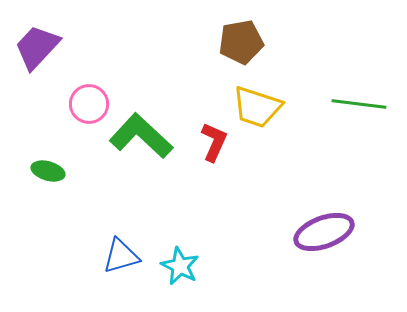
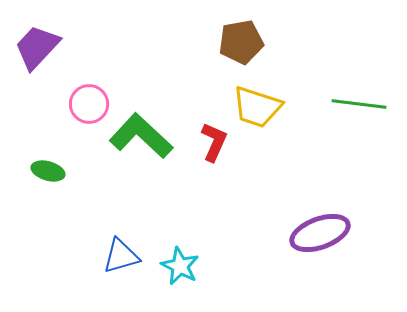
purple ellipse: moved 4 px left, 1 px down
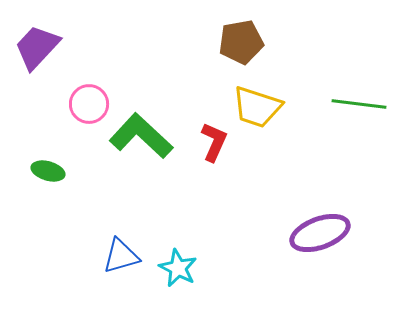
cyan star: moved 2 px left, 2 px down
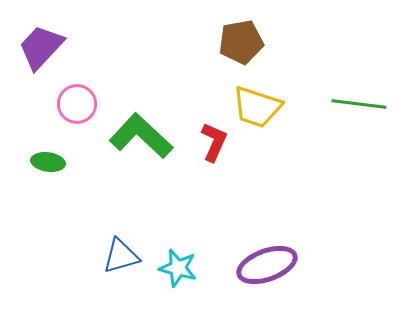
purple trapezoid: moved 4 px right
pink circle: moved 12 px left
green ellipse: moved 9 px up; rotated 8 degrees counterclockwise
purple ellipse: moved 53 px left, 32 px down
cyan star: rotated 12 degrees counterclockwise
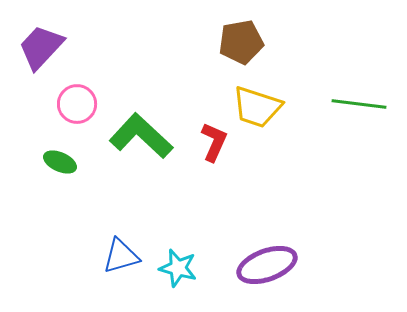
green ellipse: moved 12 px right; rotated 16 degrees clockwise
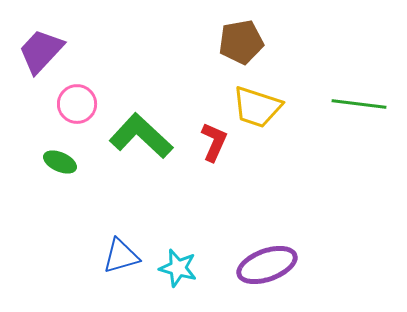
purple trapezoid: moved 4 px down
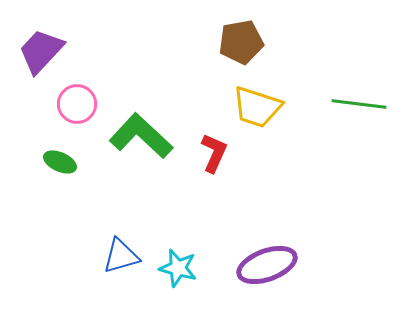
red L-shape: moved 11 px down
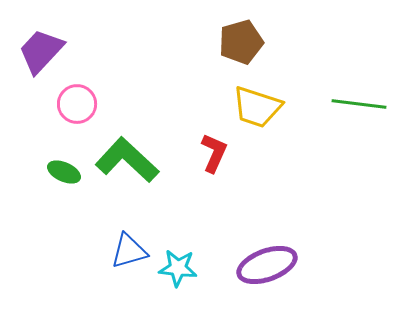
brown pentagon: rotated 6 degrees counterclockwise
green L-shape: moved 14 px left, 24 px down
green ellipse: moved 4 px right, 10 px down
blue triangle: moved 8 px right, 5 px up
cyan star: rotated 9 degrees counterclockwise
